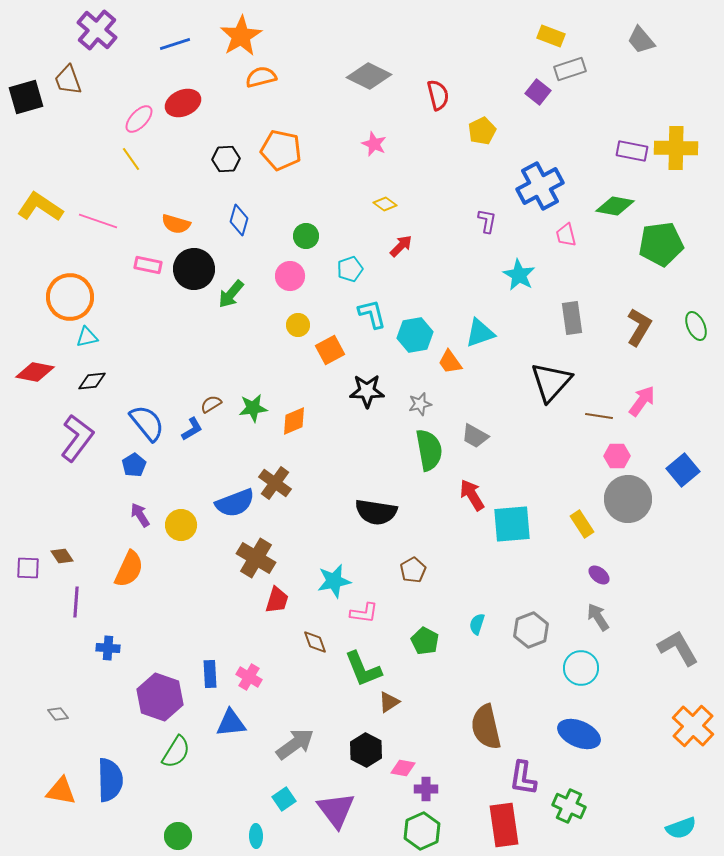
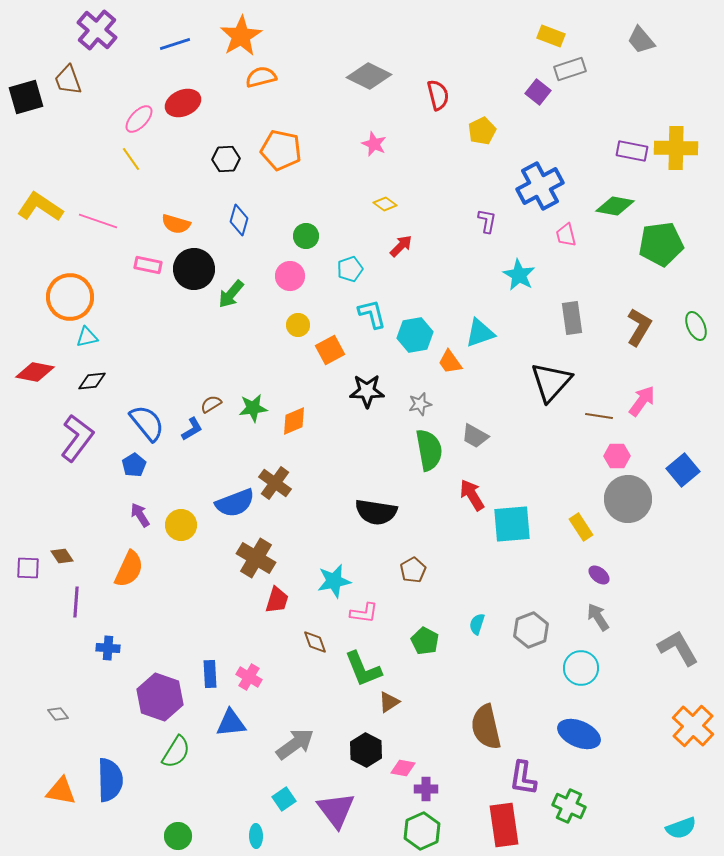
yellow rectangle at (582, 524): moved 1 px left, 3 px down
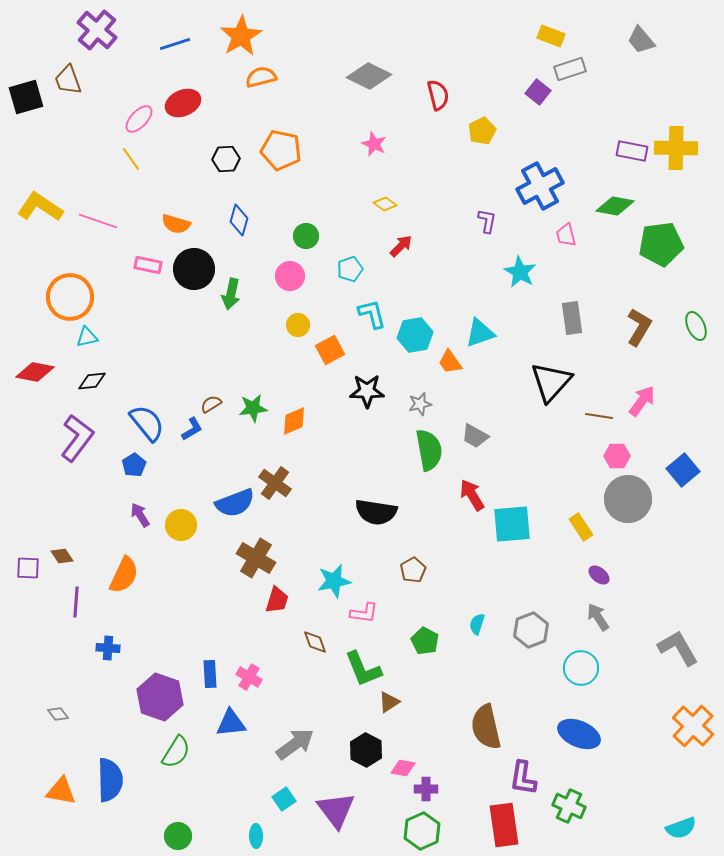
cyan star at (519, 275): moved 1 px right, 3 px up
green arrow at (231, 294): rotated 28 degrees counterclockwise
orange semicircle at (129, 569): moved 5 px left, 6 px down
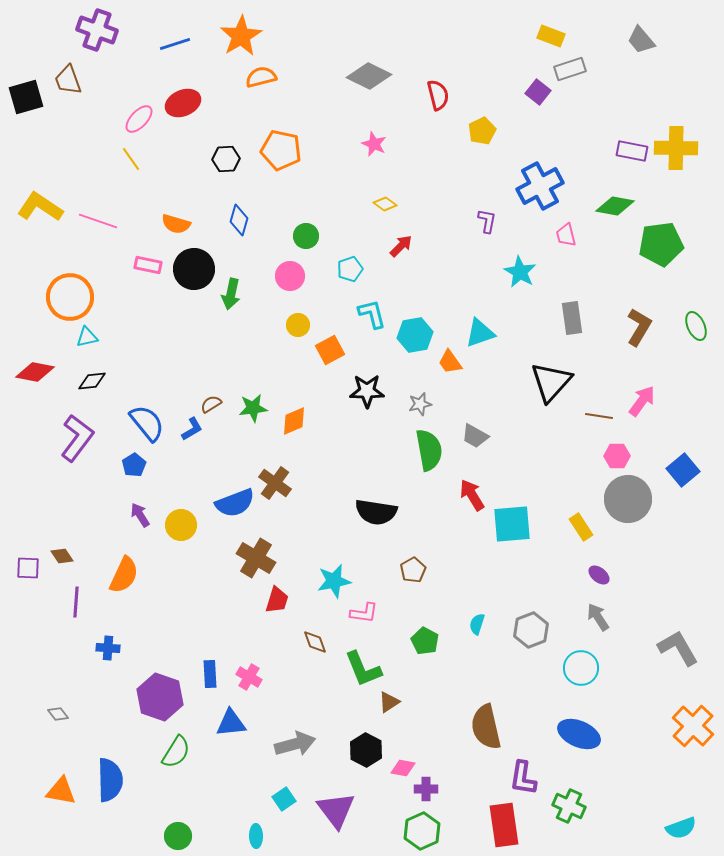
purple cross at (97, 30): rotated 21 degrees counterclockwise
gray arrow at (295, 744): rotated 21 degrees clockwise
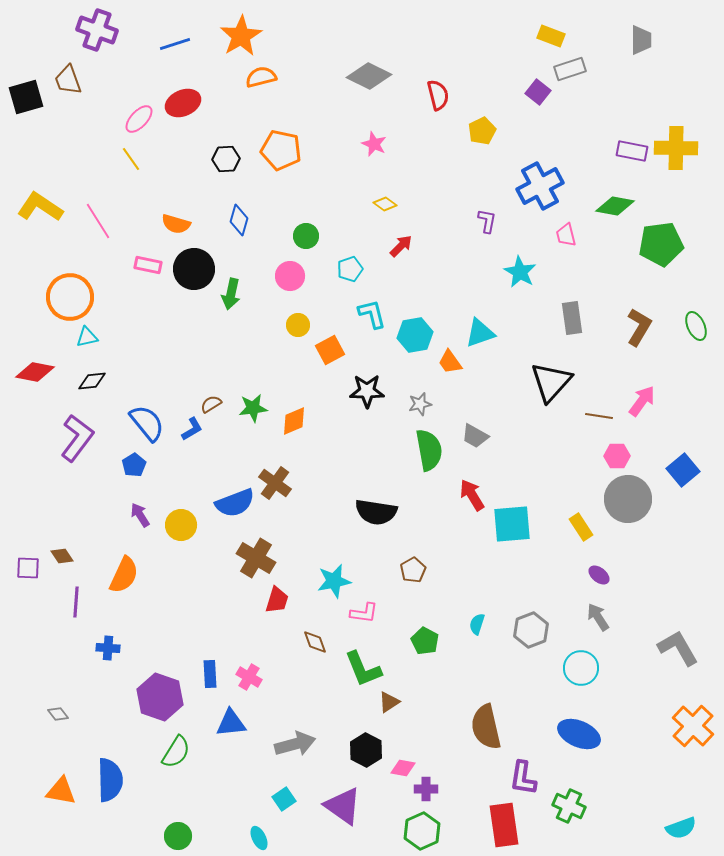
gray trapezoid at (641, 40): rotated 140 degrees counterclockwise
pink line at (98, 221): rotated 39 degrees clockwise
purple triangle at (336, 810): moved 7 px right, 4 px up; rotated 18 degrees counterclockwise
cyan ellipse at (256, 836): moved 3 px right, 2 px down; rotated 25 degrees counterclockwise
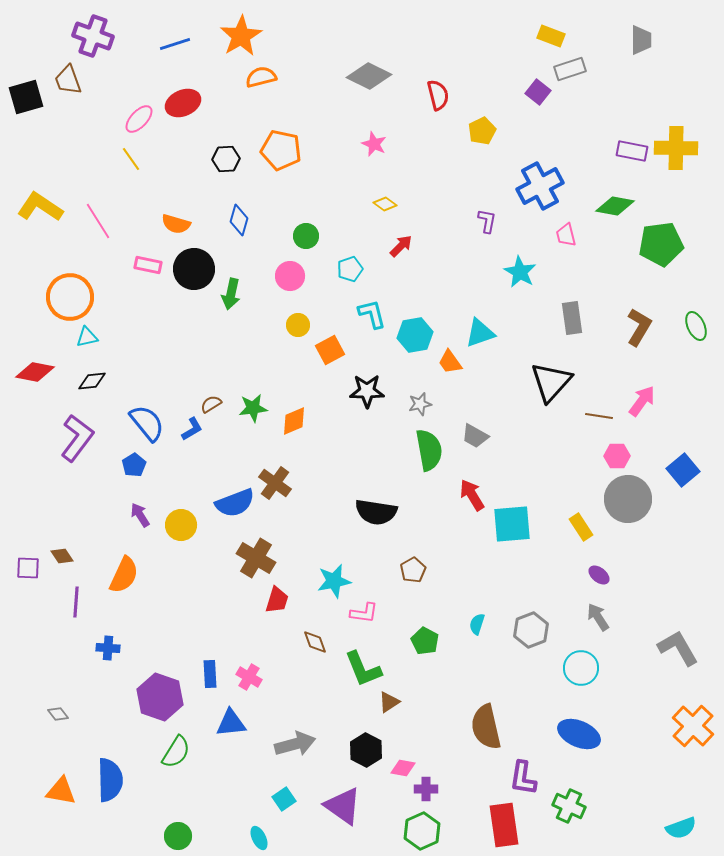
purple cross at (97, 30): moved 4 px left, 6 px down
